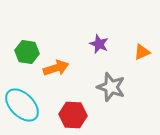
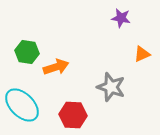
purple star: moved 22 px right, 26 px up; rotated 12 degrees counterclockwise
orange triangle: moved 2 px down
orange arrow: moved 1 px up
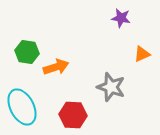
cyan ellipse: moved 2 px down; rotated 18 degrees clockwise
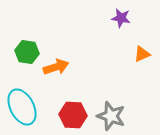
gray star: moved 29 px down
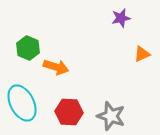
purple star: rotated 24 degrees counterclockwise
green hexagon: moved 1 px right, 4 px up; rotated 15 degrees clockwise
orange arrow: rotated 35 degrees clockwise
cyan ellipse: moved 4 px up
red hexagon: moved 4 px left, 3 px up
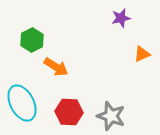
green hexagon: moved 4 px right, 8 px up; rotated 10 degrees clockwise
orange arrow: rotated 15 degrees clockwise
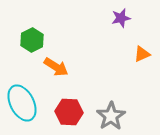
gray star: rotated 20 degrees clockwise
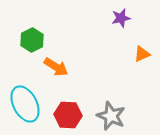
cyan ellipse: moved 3 px right, 1 px down
red hexagon: moved 1 px left, 3 px down
gray star: rotated 16 degrees counterclockwise
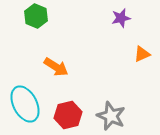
green hexagon: moved 4 px right, 24 px up; rotated 10 degrees counterclockwise
red hexagon: rotated 16 degrees counterclockwise
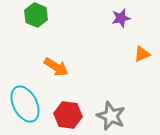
green hexagon: moved 1 px up
red hexagon: rotated 20 degrees clockwise
